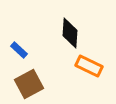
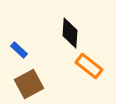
orange rectangle: rotated 12 degrees clockwise
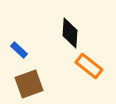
brown square: rotated 8 degrees clockwise
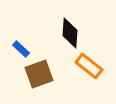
blue rectangle: moved 2 px right, 1 px up
brown square: moved 10 px right, 10 px up
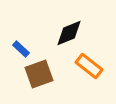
black diamond: moved 1 px left; rotated 64 degrees clockwise
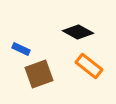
black diamond: moved 9 px right, 1 px up; rotated 52 degrees clockwise
blue rectangle: rotated 18 degrees counterclockwise
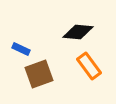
black diamond: rotated 24 degrees counterclockwise
orange rectangle: rotated 16 degrees clockwise
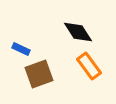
black diamond: rotated 52 degrees clockwise
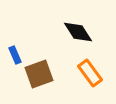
blue rectangle: moved 6 px left, 6 px down; rotated 42 degrees clockwise
orange rectangle: moved 1 px right, 7 px down
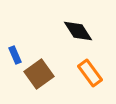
black diamond: moved 1 px up
brown square: rotated 16 degrees counterclockwise
